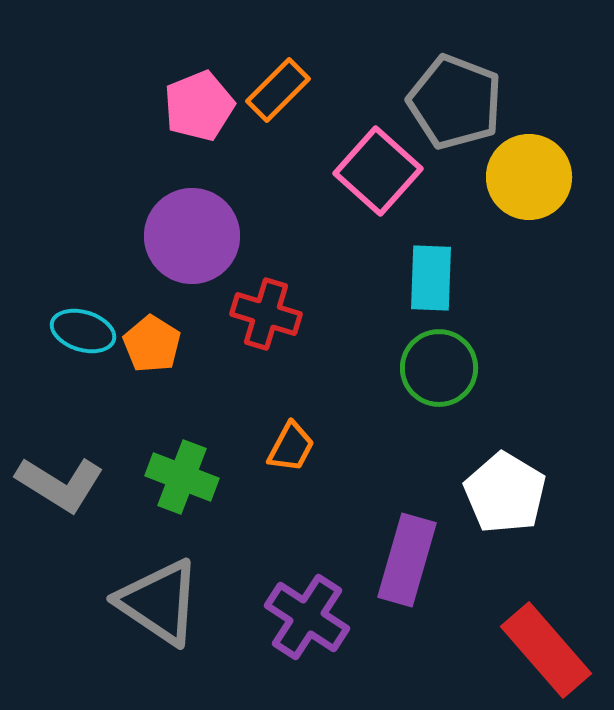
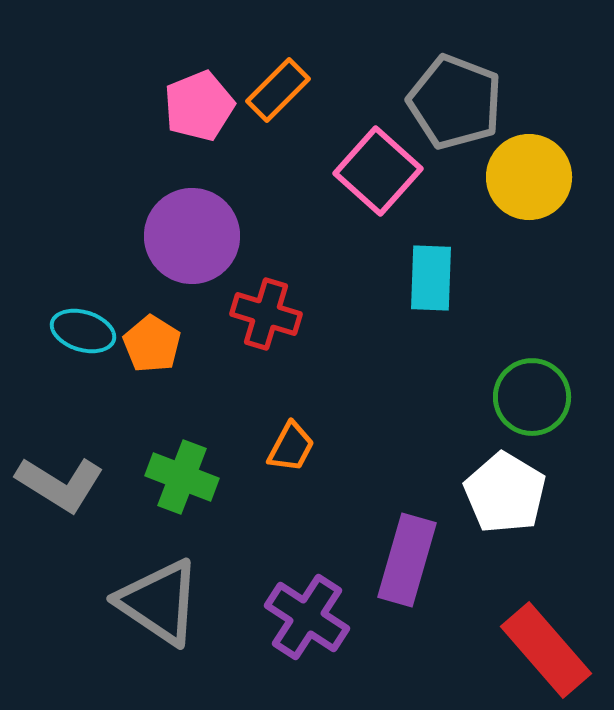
green circle: moved 93 px right, 29 px down
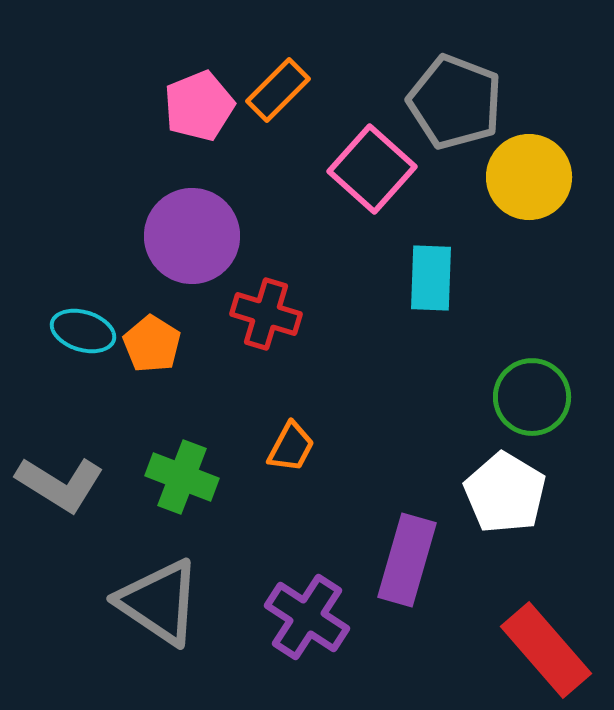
pink square: moved 6 px left, 2 px up
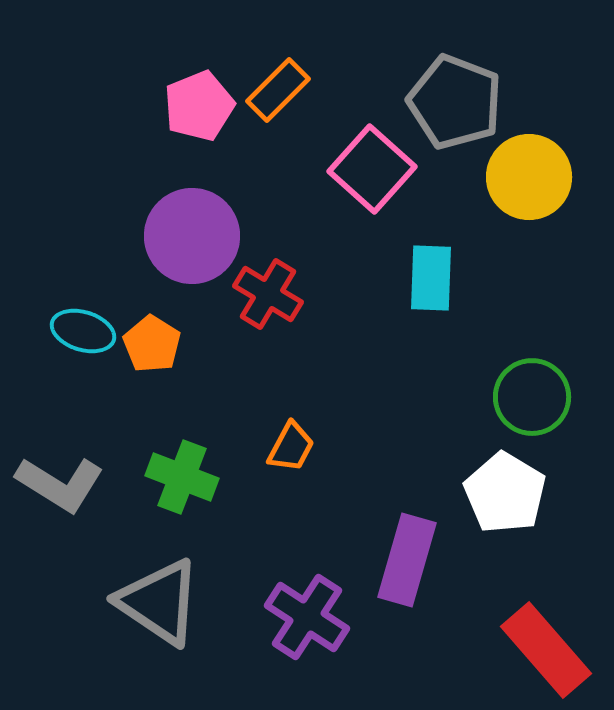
red cross: moved 2 px right, 20 px up; rotated 14 degrees clockwise
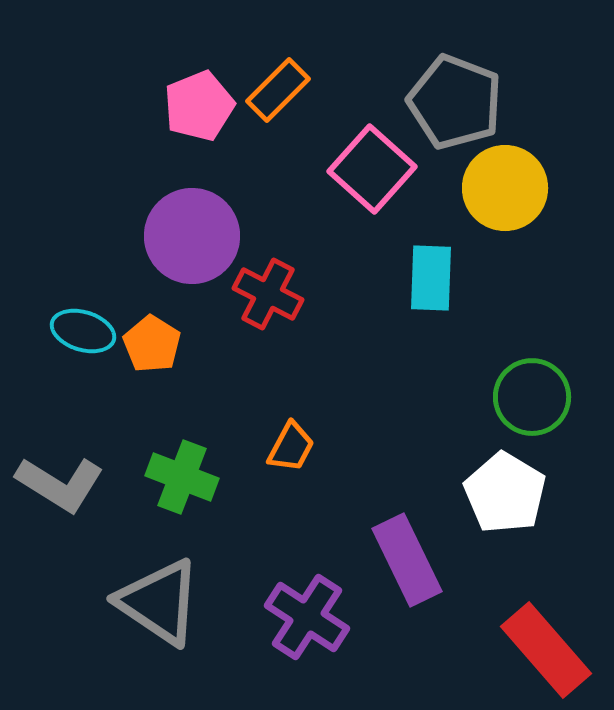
yellow circle: moved 24 px left, 11 px down
red cross: rotated 4 degrees counterclockwise
purple rectangle: rotated 42 degrees counterclockwise
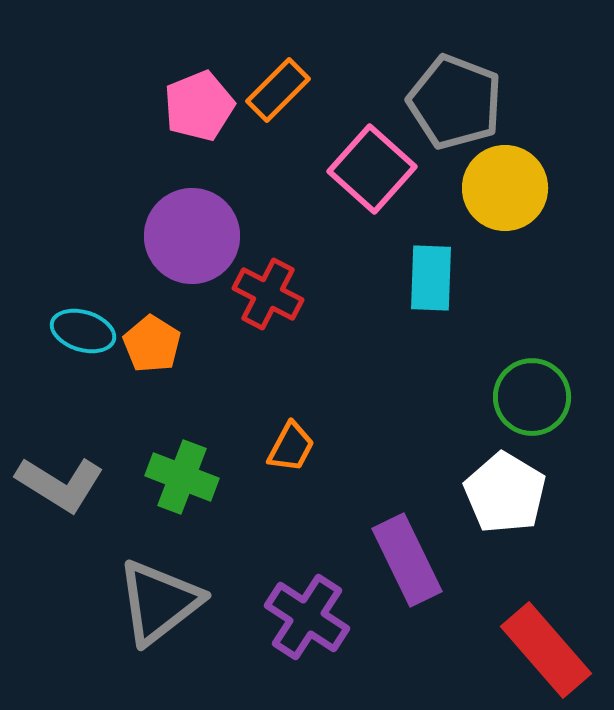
gray triangle: rotated 48 degrees clockwise
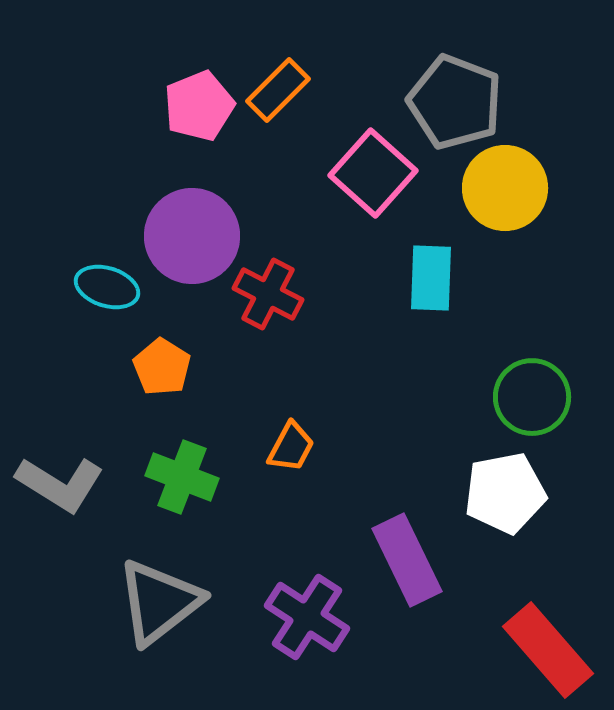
pink square: moved 1 px right, 4 px down
cyan ellipse: moved 24 px right, 44 px up
orange pentagon: moved 10 px right, 23 px down
white pentagon: rotated 30 degrees clockwise
red rectangle: moved 2 px right
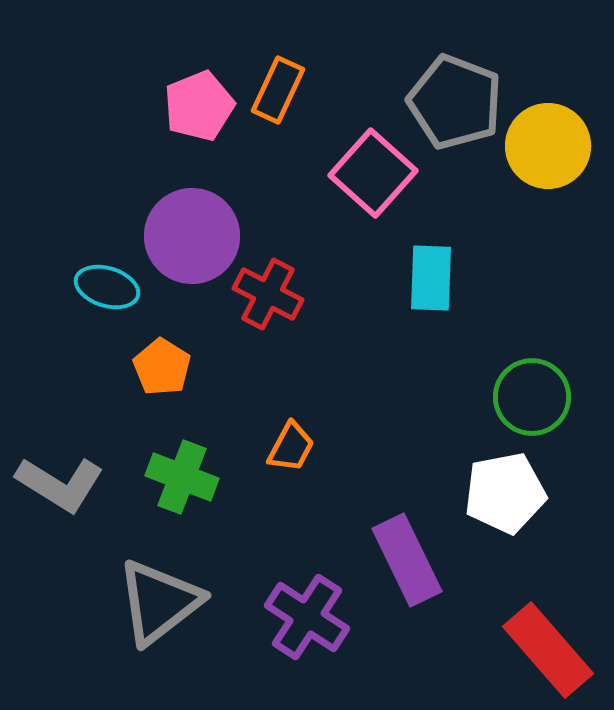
orange rectangle: rotated 20 degrees counterclockwise
yellow circle: moved 43 px right, 42 px up
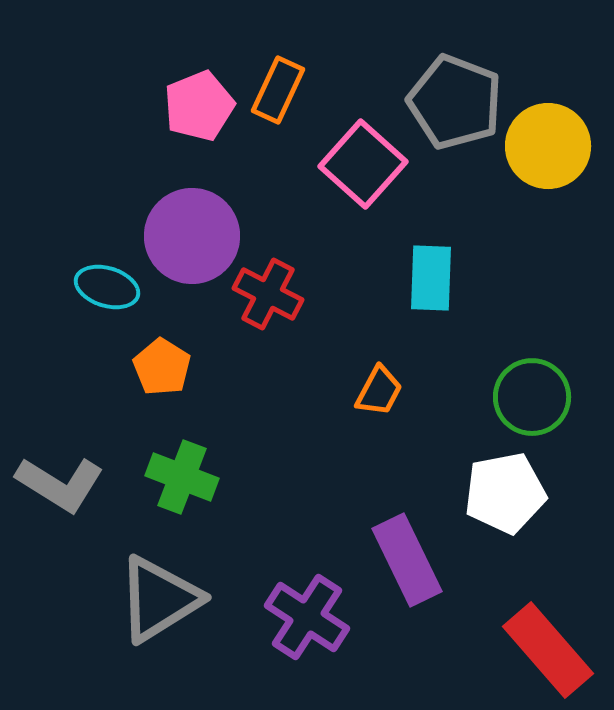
pink square: moved 10 px left, 9 px up
orange trapezoid: moved 88 px right, 56 px up
gray triangle: moved 3 px up; rotated 6 degrees clockwise
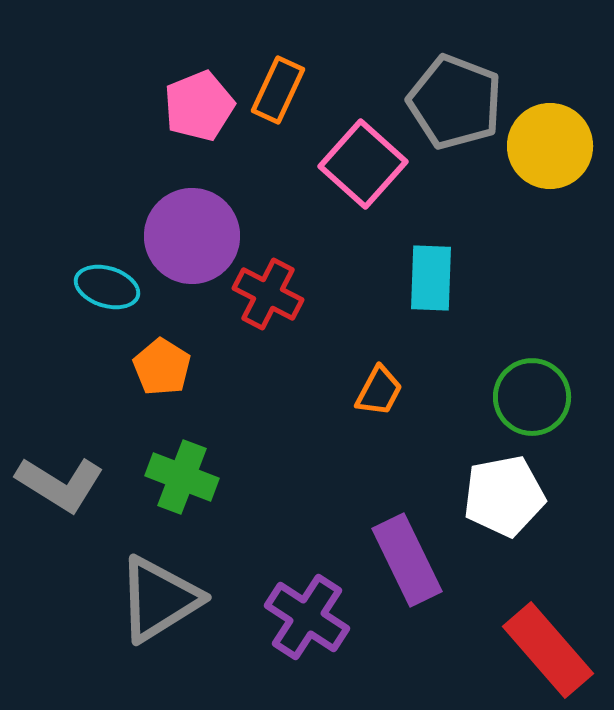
yellow circle: moved 2 px right
white pentagon: moved 1 px left, 3 px down
